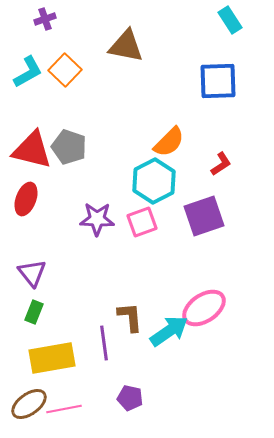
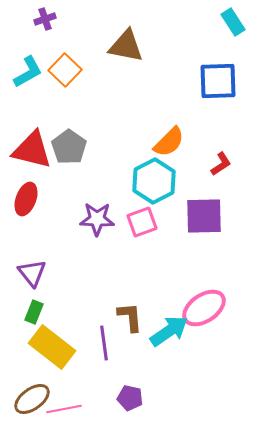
cyan rectangle: moved 3 px right, 2 px down
gray pentagon: rotated 16 degrees clockwise
purple square: rotated 18 degrees clockwise
yellow rectangle: moved 11 px up; rotated 48 degrees clockwise
brown ellipse: moved 3 px right, 5 px up
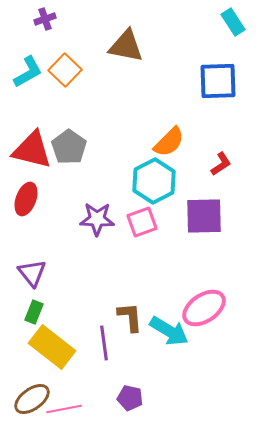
cyan arrow: rotated 66 degrees clockwise
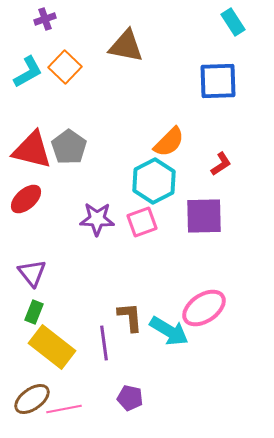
orange square: moved 3 px up
red ellipse: rotated 28 degrees clockwise
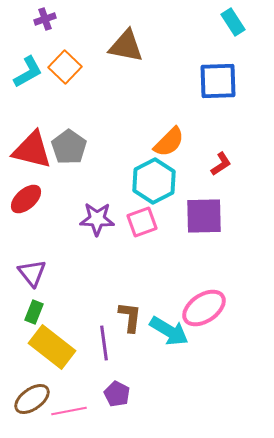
brown L-shape: rotated 12 degrees clockwise
purple pentagon: moved 13 px left, 4 px up; rotated 15 degrees clockwise
pink line: moved 5 px right, 2 px down
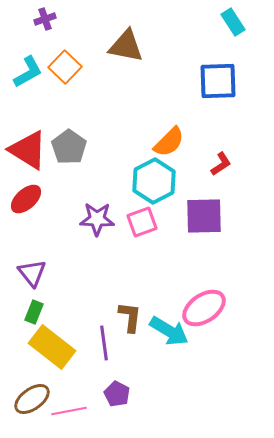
red triangle: moved 4 px left; rotated 18 degrees clockwise
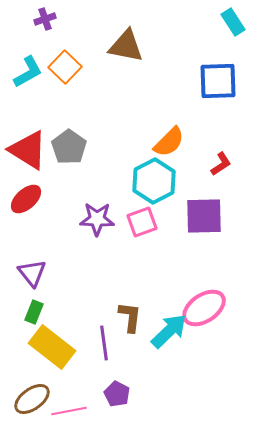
cyan arrow: rotated 75 degrees counterclockwise
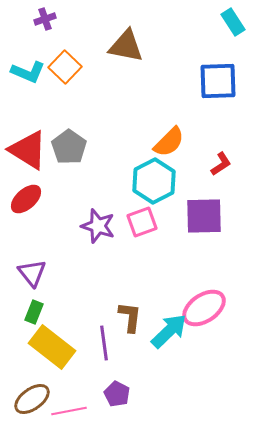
cyan L-shape: rotated 52 degrees clockwise
purple star: moved 1 px right, 7 px down; rotated 16 degrees clockwise
